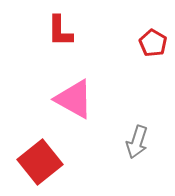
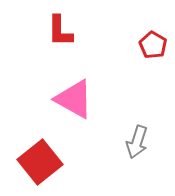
red pentagon: moved 2 px down
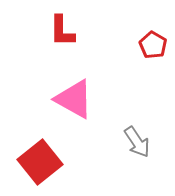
red L-shape: moved 2 px right
gray arrow: rotated 52 degrees counterclockwise
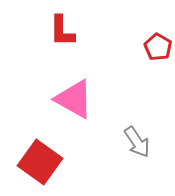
red pentagon: moved 5 px right, 2 px down
red square: rotated 15 degrees counterclockwise
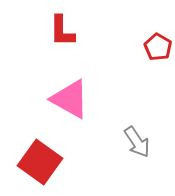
pink triangle: moved 4 px left
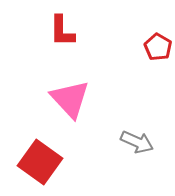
pink triangle: rotated 18 degrees clockwise
gray arrow: rotated 32 degrees counterclockwise
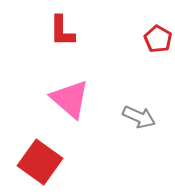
red pentagon: moved 8 px up
pink triangle: rotated 6 degrees counterclockwise
gray arrow: moved 2 px right, 25 px up
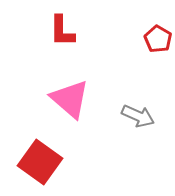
gray arrow: moved 1 px left, 1 px up
